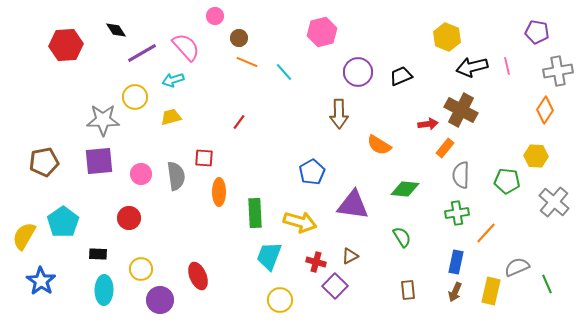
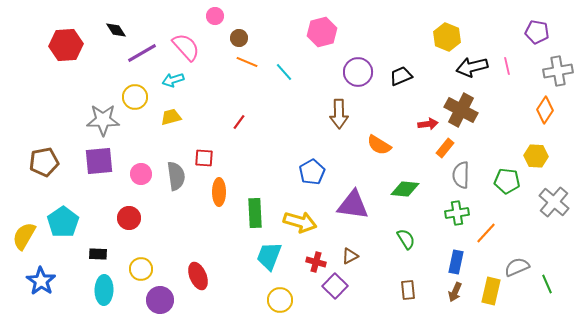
green semicircle at (402, 237): moved 4 px right, 2 px down
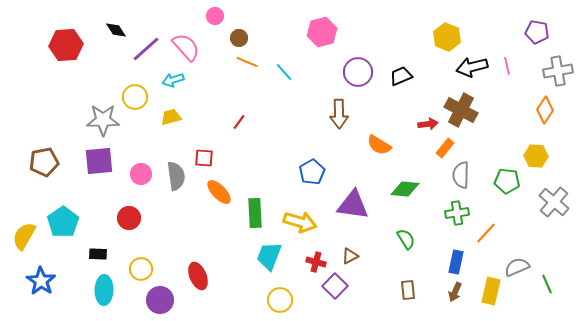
purple line at (142, 53): moved 4 px right, 4 px up; rotated 12 degrees counterclockwise
orange ellipse at (219, 192): rotated 44 degrees counterclockwise
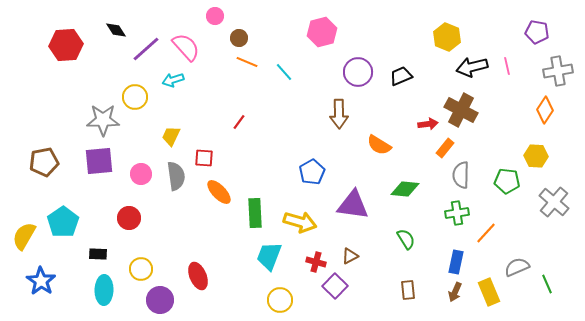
yellow trapezoid at (171, 117): moved 19 px down; rotated 50 degrees counterclockwise
yellow rectangle at (491, 291): moved 2 px left, 1 px down; rotated 36 degrees counterclockwise
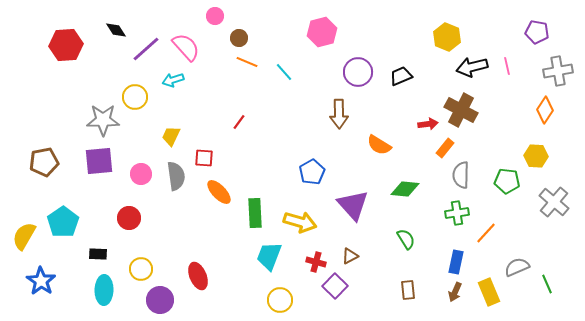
purple triangle at (353, 205): rotated 40 degrees clockwise
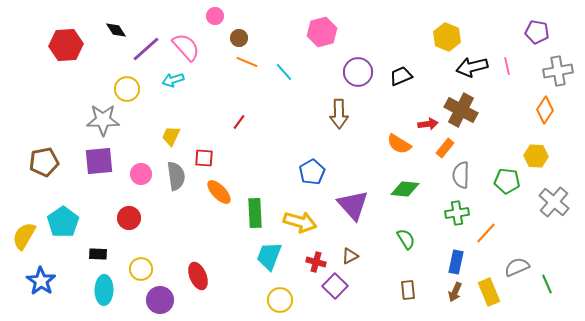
yellow circle at (135, 97): moved 8 px left, 8 px up
orange semicircle at (379, 145): moved 20 px right, 1 px up
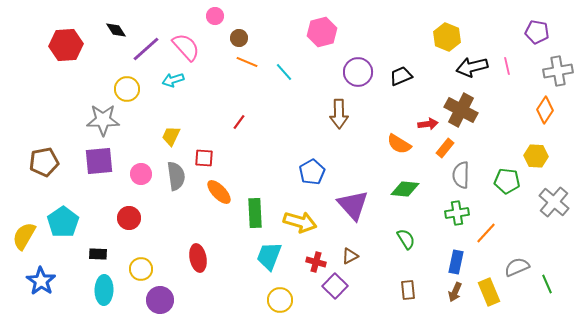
red ellipse at (198, 276): moved 18 px up; rotated 12 degrees clockwise
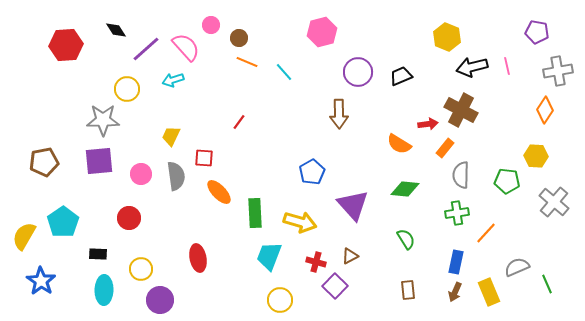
pink circle at (215, 16): moved 4 px left, 9 px down
